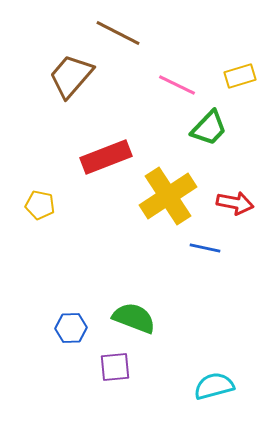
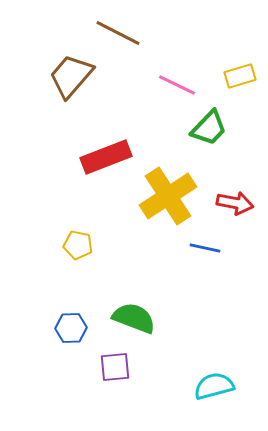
yellow pentagon: moved 38 px right, 40 px down
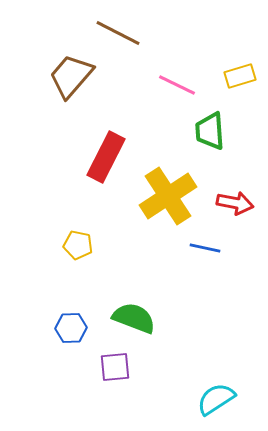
green trapezoid: moved 1 px right, 3 px down; rotated 132 degrees clockwise
red rectangle: rotated 42 degrees counterclockwise
cyan semicircle: moved 2 px right, 13 px down; rotated 18 degrees counterclockwise
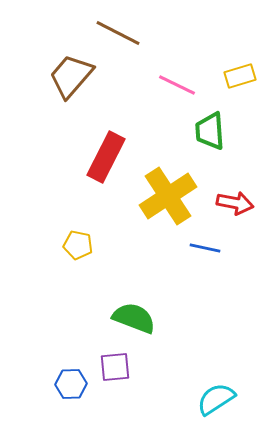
blue hexagon: moved 56 px down
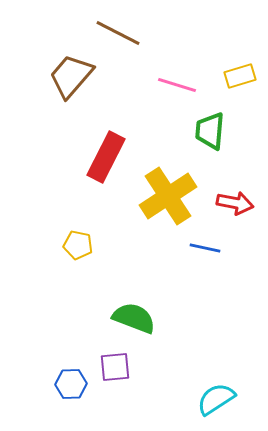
pink line: rotated 9 degrees counterclockwise
green trapezoid: rotated 9 degrees clockwise
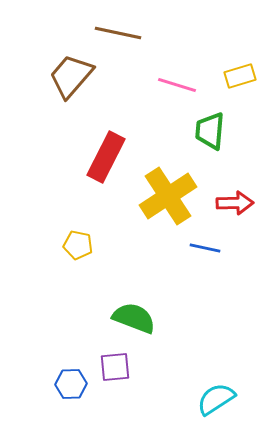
brown line: rotated 15 degrees counterclockwise
red arrow: rotated 12 degrees counterclockwise
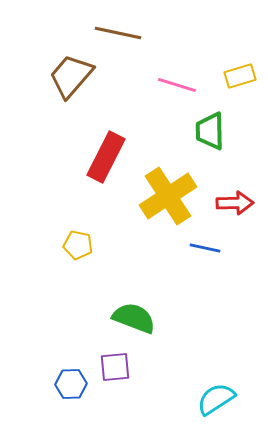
green trapezoid: rotated 6 degrees counterclockwise
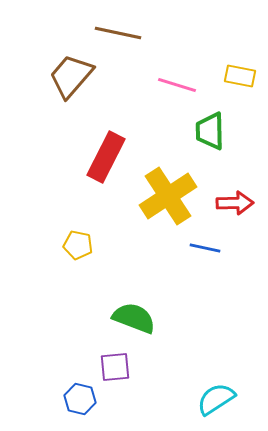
yellow rectangle: rotated 28 degrees clockwise
blue hexagon: moved 9 px right, 15 px down; rotated 16 degrees clockwise
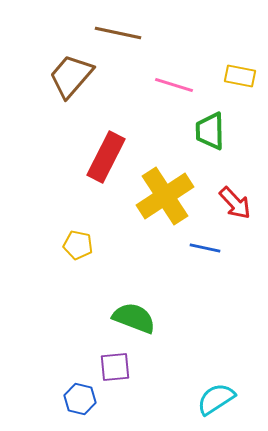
pink line: moved 3 px left
yellow cross: moved 3 px left
red arrow: rotated 48 degrees clockwise
